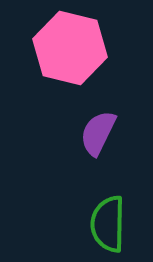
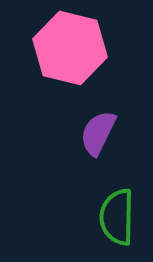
green semicircle: moved 9 px right, 7 px up
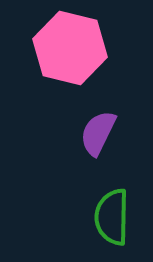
green semicircle: moved 5 px left
